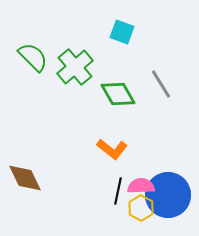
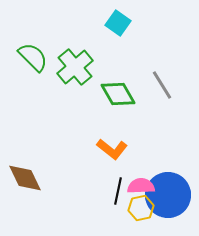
cyan square: moved 4 px left, 9 px up; rotated 15 degrees clockwise
gray line: moved 1 px right, 1 px down
yellow hexagon: rotated 20 degrees clockwise
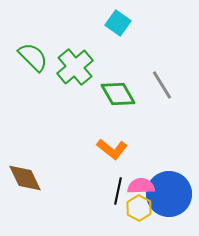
blue circle: moved 1 px right, 1 px up
yellow hexagon: moved 2 px left; rotated 20 degrees counterclockwise
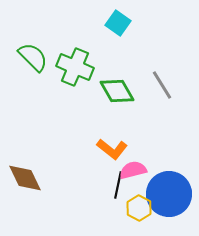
green cross: rotated 27 degrees counterclockwise
green diamond: moved 1 px left, 3 px up
pink semicircle: moved 8 px left, 16 px up; rotated 12 degrees counterclockwise
black line: moved 6 px up
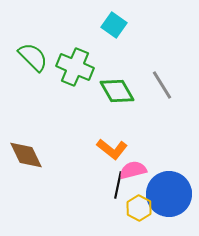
cyan square: moved 4 px left, 2 px down
brown diamond: moved 1 px right, 23 px up
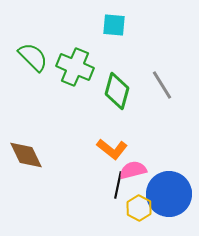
cyan square: rotated 30 degrees counterclockwise
green diamond: rotated 45 degrees clockwise
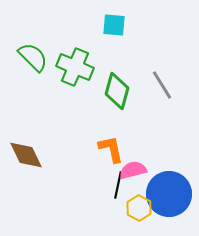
orange L-shape: moved 1 px left; rotated 140 degrees counterclockwise
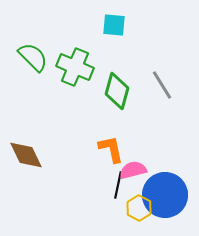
blue circle: moved 4 px left, 1 px down
